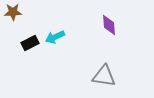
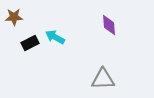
brown star: moved 1 px right, 5 px down
cyan arrow: rotated 54 degrees clockwise
gray triangle: moved 1 px left, 3 px down; rotated 10 degrees counterclockwise
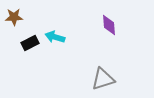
cyan arrow: rotated 12 degrees counterclockwise
gray triangle: rotated 15 degrees counterclockwise
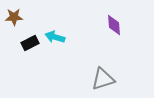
purple diamond: moved 5 px right
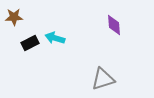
cyan arrow: moved 1 px down
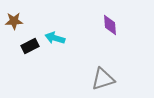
brown star: moved 4 px down
purple diamond: moved 4 px left
black rectangle: moved 3 px down
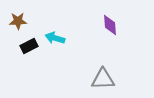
brown star: moved 4 px right
black rectangle: moved 1 px left
gray triangle: rotated 15 degrees clockwise
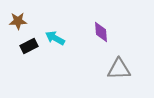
purple diamond: moved 9 px left, 7 px down
cyan arrow: rotated 12 degrees clockwise
gray triangle: moved 16 px right, 10 px up
